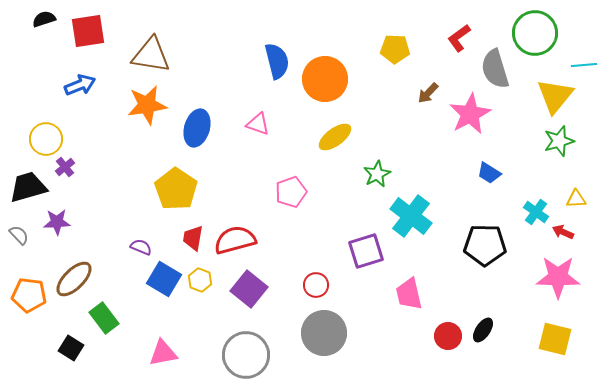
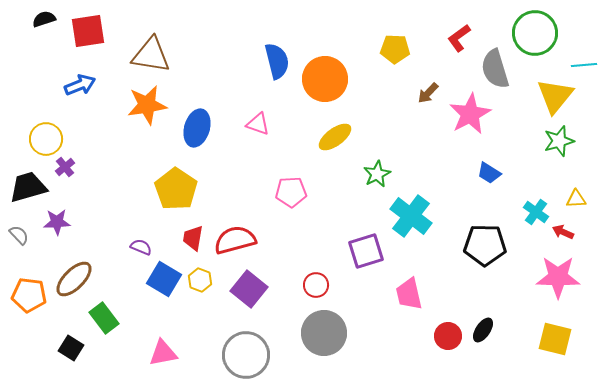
pink pentagon at (291, 192): rotated 16 degrees clockwise
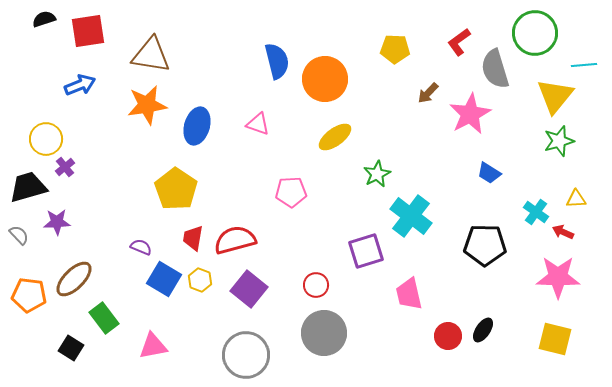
red L-shape at (459, 38): moved 4 px down
blue ellipse at (197, 128): moved 2 px up
pink triangle at (163, 353): moved 10 px left, 7 px up
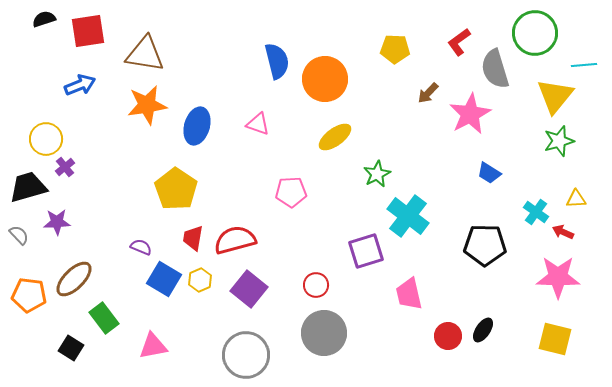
brown triangle at (151, 55): moved 6 px left, 1 px up
cyan cross at (411, 216): moved 3 px left
yellow hexagon at (200, 280): rotated 15 degrees clockwise
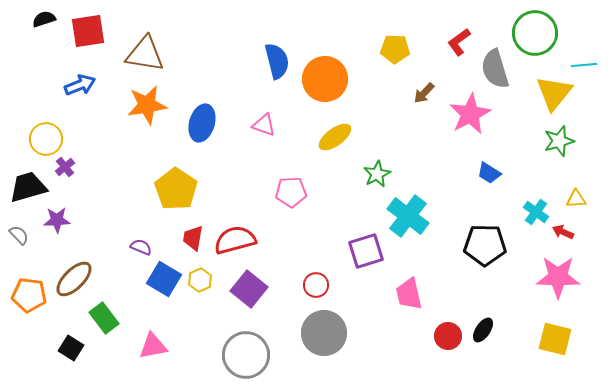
brown arrow at (428, 93): moved 4 px left
yellow triangle at (555, 96): moved 1 px left, 3 px up
pink triangle at (258, 124): moved 6 px right, 1 px down
blue ellipse at (197, 126): moved 5 px right, 3 px up
purple star at (57, 222): moved 2 px up
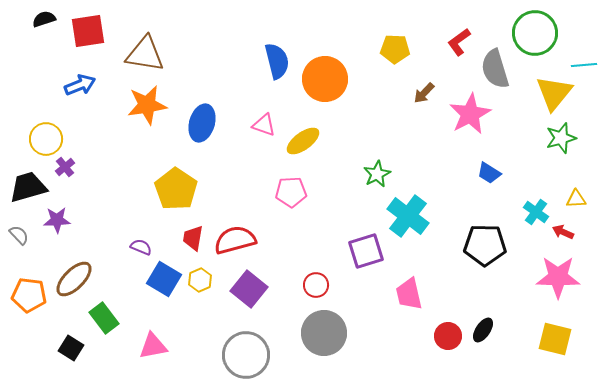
yellow ellipse at (335, 137): moved 32 px left, 4 px down
green star at (559, 141): moved 2 px right, 3 px up
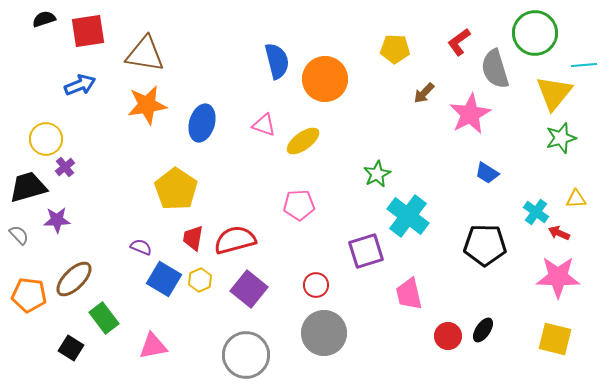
blue trapezoid at (489, 173): moved 2 px left
pink pentagon at (291, 192): moved 8 px right, 13 px down
red arrow at (563, 232): moved 4 px left, 1 px down
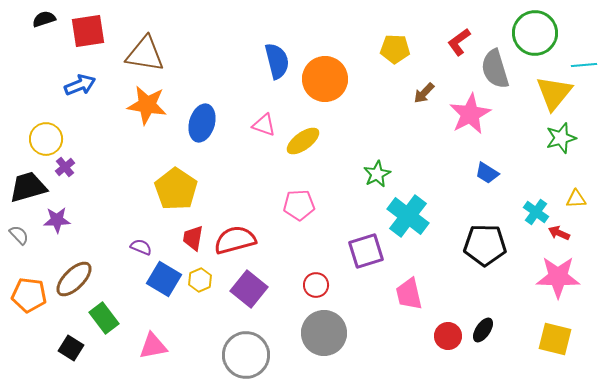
orange star at (147, 105): rotated 18 degrees clockwise
